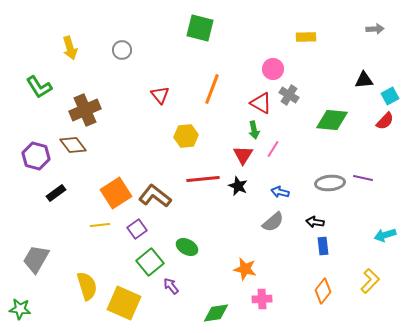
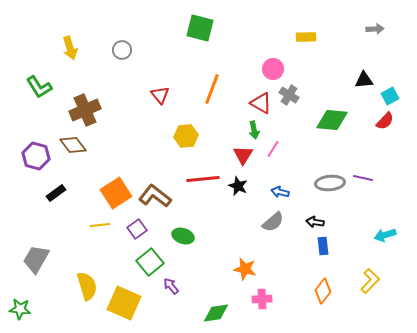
green ellipse at (187, 247): moved 4 px left, 11 px up; rotated 10 degrees counterclockwise
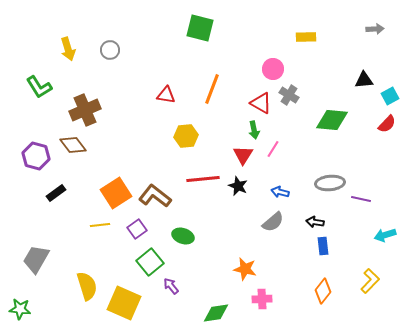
yellow arrow at (70, 48): moved 2 px left, 1 px down
gray circle at (122, 50): moved 12 px left
red triangle at (160, 95): moved 6 px right; rotated 42 degrees counterclockwise
red semicircle at (385, 121): moved 2 px right, 3 px down
purple line at (363, 178): moved 2 px left, 21 px down
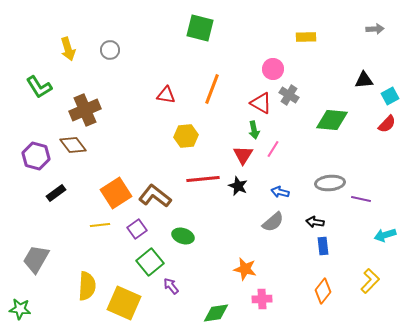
yellow semicircle at (87, 286): rotated 20 degrees clockwise
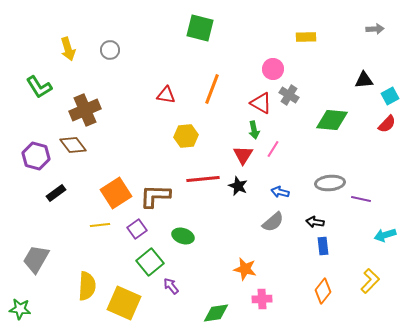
brown L-shape at (155, 196): rotated 36 degrees counterclockwise
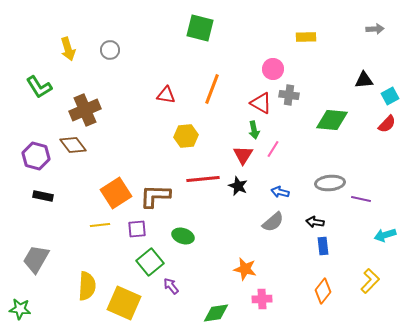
gray cross at (289, 95): rotated 24 degrees counterclockwise
black rectangle at (56, 193): moved 13 px left, 3 px down; rotated 48 degrees clockwise
purple square at (137, 229): rotated 30 degrees clockwise
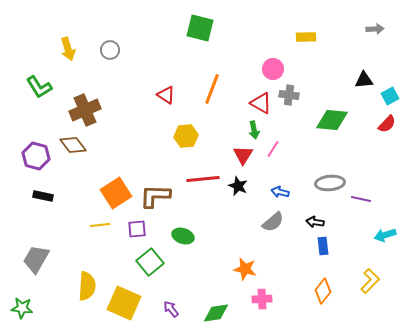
red triangle at (166, 95): rotated 24 degrees clockwise
purple arrow at (171, 286): moved 23 px down
green star at (20, 309): moved 2 px right, 1 px up
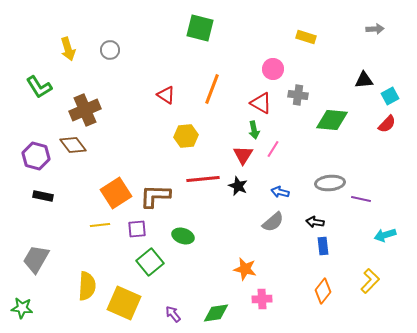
yellow rectangle at (306, 37): rotated 18 degrees clockwise
gray cross at (289, 95): moved 9 px right
purple arrow at (171, 309): moved 2 px right, 5 px down
